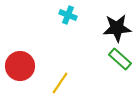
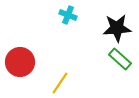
red circle: moved 4 px up
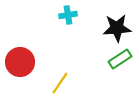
cyan cross: rotated 30 degrees counterclockwise
green rectangle: rotated 75 degrees counterclockwise
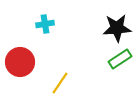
cyan cross: moved 23 px left, 9 px down
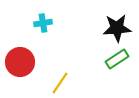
cyan cross: moved 2 px left, 1 px up
green rectangle: moved 3 px left
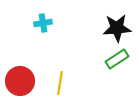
red circle: moved 19 px down
yellow line: rotated 25 degrees counterclockwise
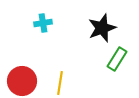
black star: moved 15 px left; rotated 16 degrees counterclockwise
green rectangle: rotated 25 degrees counterclockwise
red circle: moved 2 px right
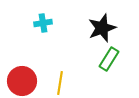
green rectangle: moved 8 px left
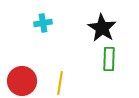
black star: rotated 20 degrees counterclockwise
green rectangle: rotated 30 degrees counterclockwise
